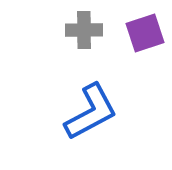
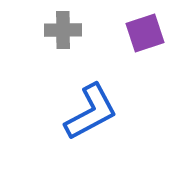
gray cross: moved 21 px left
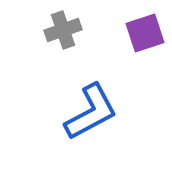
gray cross: rotated 18 degrees counterclockwise
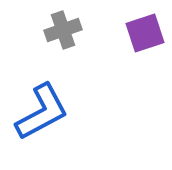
blue L-shape: moved 49 px left
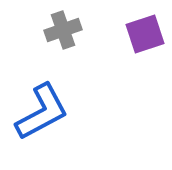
purple square: moved 1 px down
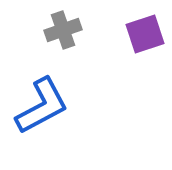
blue L-shape: moved 6 px up
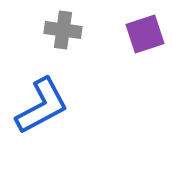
gray cross: rotated 27 degrees clockwise
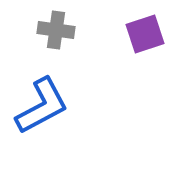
gray cross: moved 7 px left
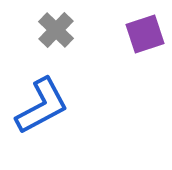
gray cross: rotated 36 degrees clockwise
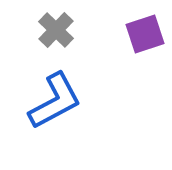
blue L-shape: moved 13 px right, 5 px up
